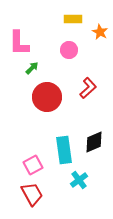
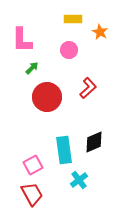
pink L-shape: moved 3 px right, 3 px up
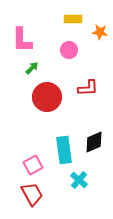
orange star: rotated 21 degrees counterclockwise
red L-shape: rotated 40 degrees clockwise
cyan cross: rotated 12 degrees counterclockwise
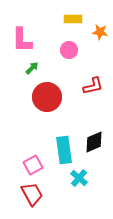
red L-shape: moved 5 px right, 2 px up; rotated 10 degrees counterclockwise
cyan cross: moved 2 px up
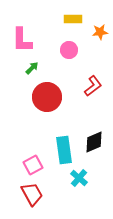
orange star: rotated 14 degrees counterclockwise
red L-shape: rotated 25 degrees counterclockwise
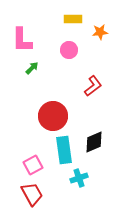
red circle: moved 6 px right, 19 px down
cyan cross: rotated 30 degrees clockwise
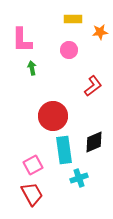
green arrow: rotated 56 degrees counterclockwise
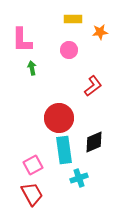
red circle: moved 6 px right, 2 px down
